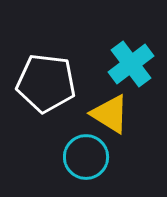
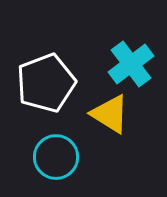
white pentagon: rotated 28 degrees counterclockwise
cyan circle: moved 30 px left
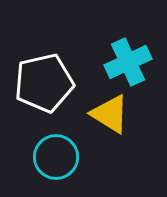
cyan cross: moved 3 px left, 2 px up; rotated 12 degrees clockwise
white pentagon: moved 2 px left; rotated 8 degrees clockwise
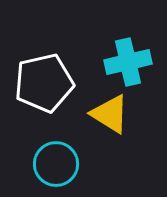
cyan cross: rotated 12 degrees clockwise
cyan circle: moved 7 px down
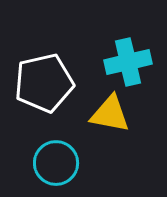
yellow triangle: rotated 21 degrees counterclockwise
cyan circle: moved 1 px up
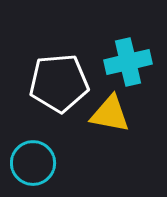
white pentagon: moved 15 px right; rotated 8 degrees clockwise
cyan circle: moved 23 px left
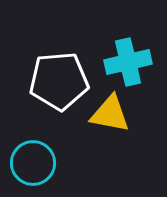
white pentagon: moved 2 px up
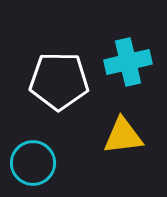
white pentagon: rotated 6 degrees clockwise
yellow triangle: moved 13 px right, 22 px down; rotated 18 degrees counterclockwise
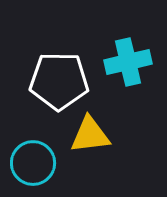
yellow triangle: moved 33 px left, 1 px up
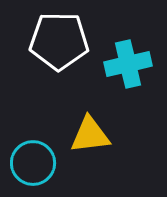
cyan cross: moved 2 px down
white pentagon: moved 40 px up
